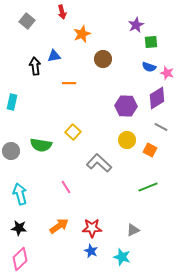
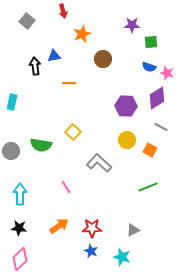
red arrow: moved 1 px right, 1 px up
purple star: moved 4 px left; rotated 28 degrees clockwise
cyan arrow: rotated 15 degrees clockwise
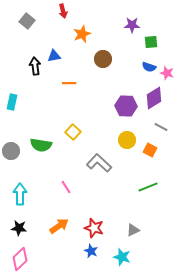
purple diamond: moved 3 px left
red star: moved 2 px right; rotated 18 degrees clockwise
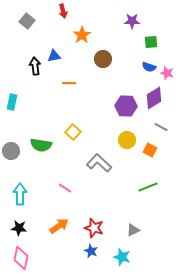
purple star: moved 4 px up
orange star: moved 1 px down; rotated 12 degrees counterclockwise
pink line: moved 1 px left, 1 px down; rotated 24 degrees counterclockwise
pink diamond: moved 1 px right, 1 px up; rotated 35 degrees counterclockwise
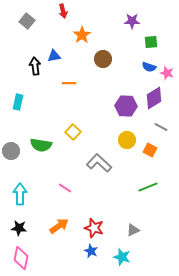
cyan rectangle: moved 6 px right
